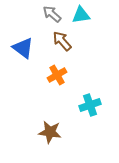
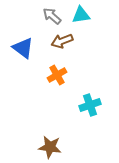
gray arrow: moved 2 px down
brown arrow: rotated 70 degrees counterclockwise
brown star: moved 15 px down
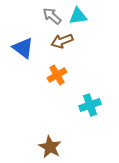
cyan triangle: moved 3 px left, 1 px down
brown star: rotated 20 degrees clockwise
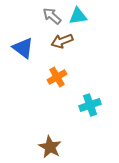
orange cross: moved 2 px down
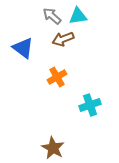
brown arrow: moved 1 px right, 2 px up
brown star: moved 3 px right, 1 px down
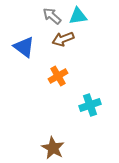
blue triangle: moved 1 px right, 1 px up
orange cross: moved 1 px right, 1 px up
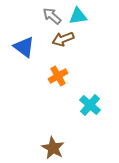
cyan cross: rotated 30 degrees counterclockwise
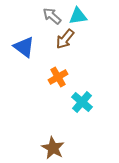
brown arrow: moved 2 px right; rotated 30 degrees counterclockwise
orange cross: moved 1 px down
cyan cross: moved 8 px left, 3 px up
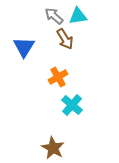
gray arrow: moved 2 px right
brown arrow: rotated 70 degrees counterclockwise
blue triangle: rotated 25 degrees clockwise
cyan cross: moved 10 px left, 3 px down
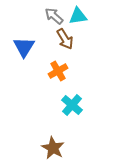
orange cross: moved 6 px up
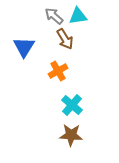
brown star: moved 18 px right, 13 px up; rotated 25 degrees counterclockwise
